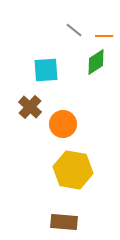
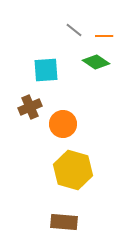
green diamond: rotated 68 degrees clockwise
brown cross: rotated 25 degrees clockwise
yellow hexagon: rotated 6 degrees clockwise
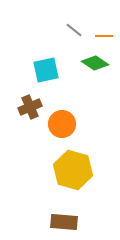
green diamond: moved 1 px left, 1 px down
cyan square: rotated 8 degrees counterclockwise
orange circle: moved 1 px left
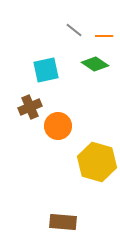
green diamond: moved 1 px down
orange circle: moved 4 px left, 2 px down
yellow hexagon: moved 24 px right, 8 px up
brown rectangle: moved 1 px left
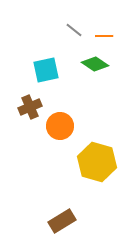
orange circle: moved 2 px right
brown rectangle: moved 1 px left, 1 px up; rotated 36 degrees counterclockwise
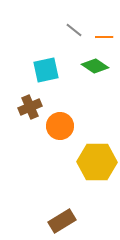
orange line: moved 1 px down
green diamond: moved 2 px down
yellow hexagon: rotated 15 degrees counterclockwise
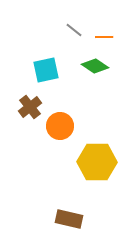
brown cross: rotated 15 degrees counterclockwise
brown rectangle: moved 7 px right, 2 px up; rotated 44 degrees clockwise
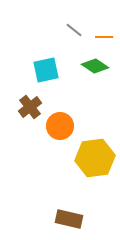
yellow hexagon: moved 2 px left, 4 px up; rotated 9 degrees counterclockwise
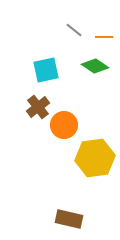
brown cross: moved 8 px right
orange circle: moved 4 px right, 1 px up
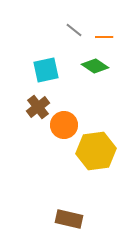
yellow hexagon: moved 1 px right, 7 px up
